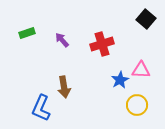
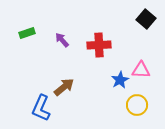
red cross: moved 3 px left, 1 px down; rotated 15 degrees clockwise
brown arrow: rotated 120 degrees counterclockwise
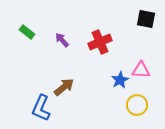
black square: rotated 30 degrees counterclockwise
green rectangle: moved 1 px up; rotated 56 degrees clockwise
red cross: moved 1 px right, 3 px up; rotated 20 degrees counterclockwise
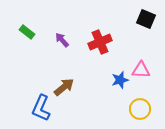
black square: rotated 12 degrees clockwise
blue star: rotated 12 degrees clockwise
yellow circle: moved 3 px right, 4 px down
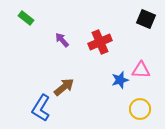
green rectangle: moved 1 px left, 14 px up
blue L-shape: rotated 8 degrees clockwise
